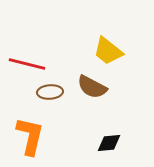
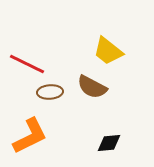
red line: rotated 12 degrees clockwise
orange L-shape: rotated 51 degrees clockwise
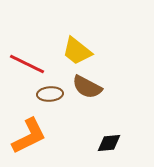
yellow trapezoid: moved 31 px left
brown semicircle: moved 5 px left
brown ellipse: moved 2 px down
orange L-shape: moved 1 px left
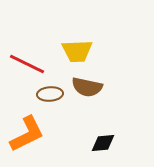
yellow trapezoid: rotated 40 degrees counterclockwise
brown semicircle: rotated 16 degrees counterclockwise
orange L-shape: moved 2 px left, 2 px up
black diamond: moved 6 px left
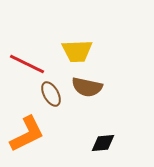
brown ellipse: moved 1 px right; rotated 65 degrees clockwise
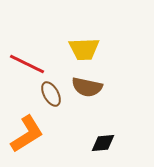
yellow trapezoid: moved 7 px right, 2 px up
orange L-shape: rotated 6 degrees counterclockwise
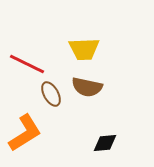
orange L-shape: moved 2 px left, 1 px up
black diamond: moved 2 px right
